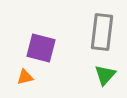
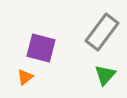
gray rectangle: rotated 30 degrees clockwise
orange triangle: rotated 24 degrees counterclockwise
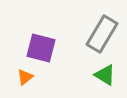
gray rectangle: moved 2 px down; rotated 6 degrees counterclockwise
green triangle: rotated 40 degrees counterclockwise
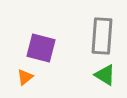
gray rectangle: moved 2 px down; rotated 27 degrees counterclockwise
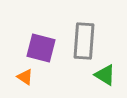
gray rectangle: moved 18 px left, 5 px down
orange triangle: rotated 48 degrees counterclockwise
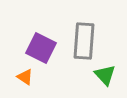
purple square: rotated 12 degrees clockwise
green triangle: rotated 15 degrees clockwise
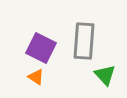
orange triangle: moved 11 px right
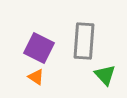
purple square: moved 2 px left
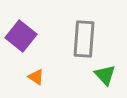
gray rectangle: moved 2 px up
purple square: moved 18 px left, 12 px up; rotated 12 degrees clockwise
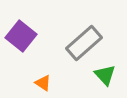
gray rectangle: moved 4 px down; rotated 45 degrees clockwise
orange triangle: moved 7 px right, 6 px down
